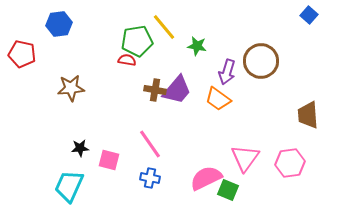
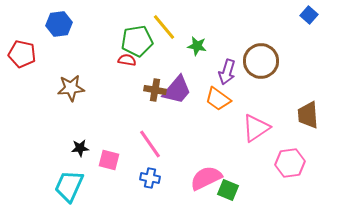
pink triangle: moved 11 px right, 30 px up; rotated 20 degrees clockwise
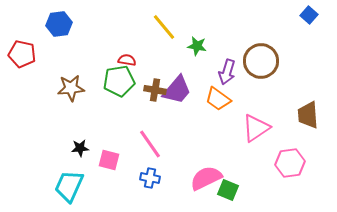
green pentagon: moved 18 px left, 40 px down
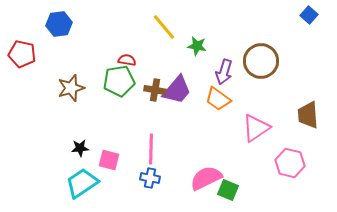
purple arrow: moved 3 px left
brown star: rotated 12 degrees counterclockwise
pink line: moved 1 px right, 5 px down; rotated 36 degrees clockwise
pink hexagon: rotated 20 degrees clockwise
cyan trapezoid: moved 13 px right, 3 px up; rotated 32 degrees clockwise
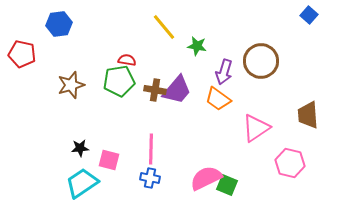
brown star: moved 3 px up
green square: moved 1 px left, 5 px up
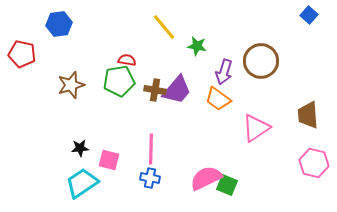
pink hexagon: moved 24 px right
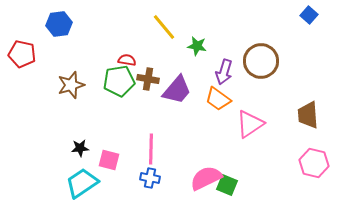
brown cross: moved 7 px left, 11 px up
pink triangle: moved 6 px left, 4 px up
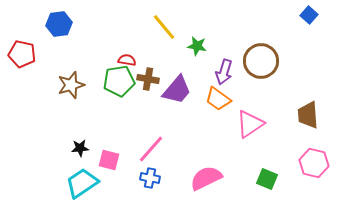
pink line: rotated 40 degrees clockwise
green square: moved 40 px right, 6 px up
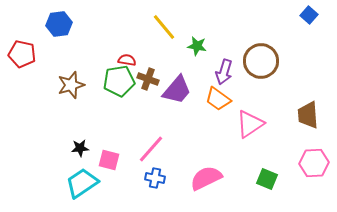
brown cross: rotated 10 degrees clockwise
pink hexagon: rotated 16 degrees counterclockwise
blue cross: moved 5 px right
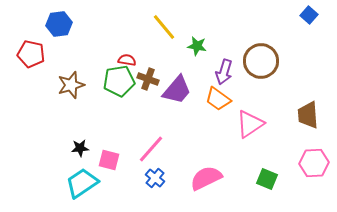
red pentagon: moved 9 px right
blue cross: rotated 30 degrees clockwise
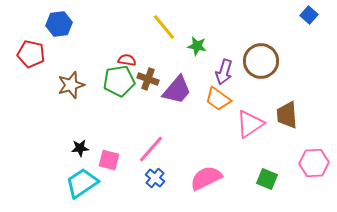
brown trapezoid: moved 21 px left
